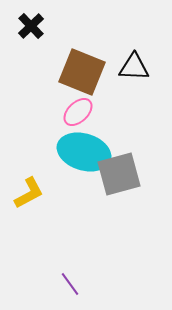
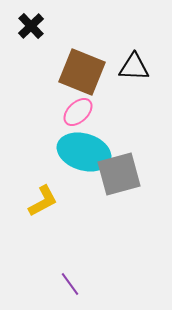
yellow L-shape: moved 14 px right, 8 px down
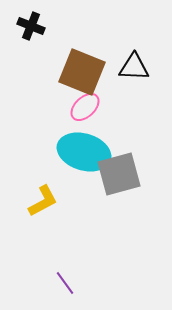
black cross: rotated 24 degrees counterclockwise
pink ellipse: moved 7 px right, 5 px up
purple line: moved 5 px left, 1 px up
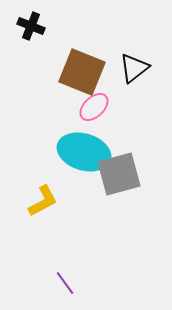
black triangle: moved 1 px down; rotated 40 degrees counterclockwise
pink ellipse: moved 9 px right
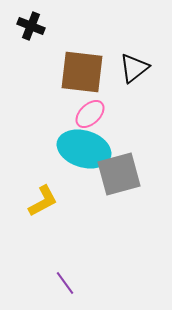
brown square: rotated 15 degrees counterclockwise
pink ellipse: moved 4 px left, 7 px down
cyan ellipse: moved 3 px up
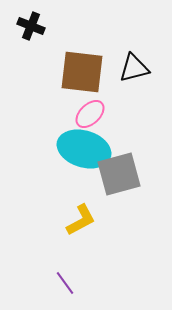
black triangle: rotated 24 degrees clockwise
yellow L-shape: moved 38 px right, 19 px down
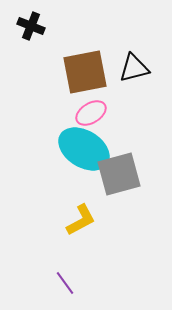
brown square: moved 3 px right; rotated 18 degrees counterclockwise
pink ellipse: moved 1 px right, 1 px up; rotated 12 degrees clockwise
cyan ellipse: rotated 15 degrees clockwise
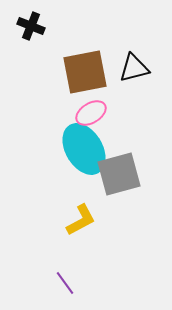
cyan ellipse: rotated 27 degrees clockwise
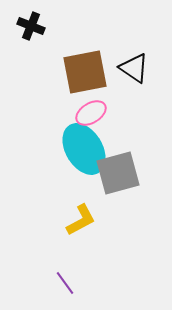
black triangle: rotated 48 degrees clockwise
gray square: moved 1 px left, 1 px up
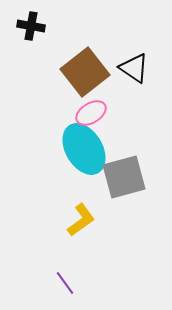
black cross: rotated 12 degrees counterclockwise
brown square: rotated 27 degrees counterclockwise
gray square: moved 6 px right, 4 px down
yellow L-shape: rotated 8 degrees counterclockwise
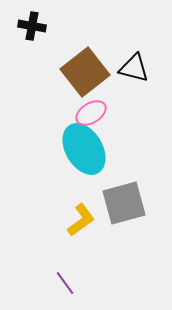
black cross: moved 1 px right
black triangle: rotated 20 degrees counterclockwise
gray square: moved 26 px down
